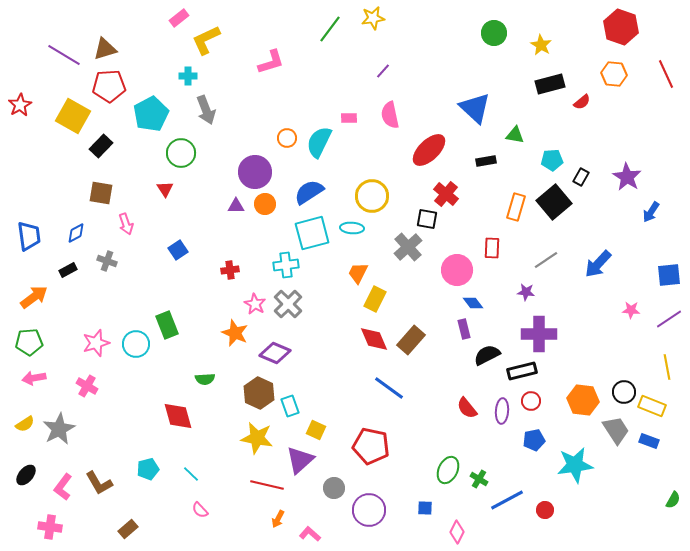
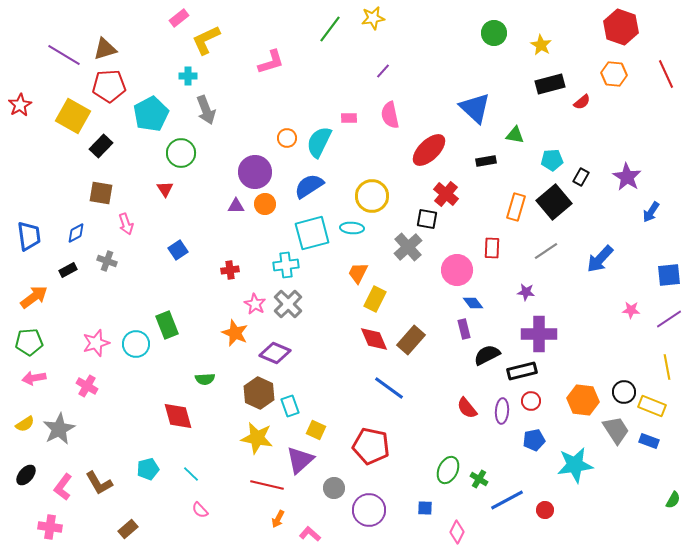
blue semicircle at (309, 192): moved 6 px up
gray line at (546, 260): moved 9 px up
blue arrow at (598, 264): moved 2 px right, 5 px up
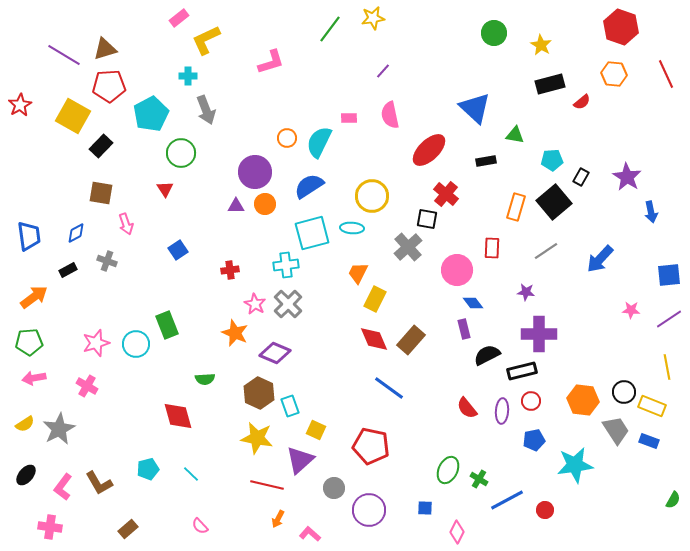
blue arrow at (651, 212): rotated 45 degrees counterclockwise
pink semicircle at (200, 510): moved 16 px down
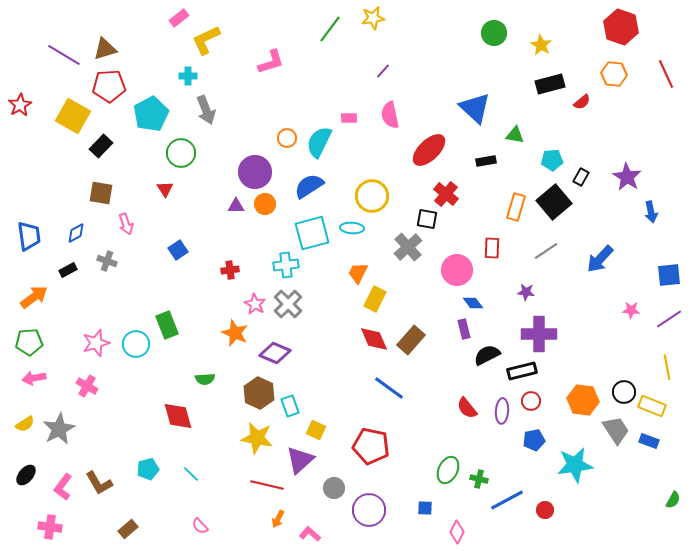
green cross at (479, 479): rotated 18 degrees counterclockwise
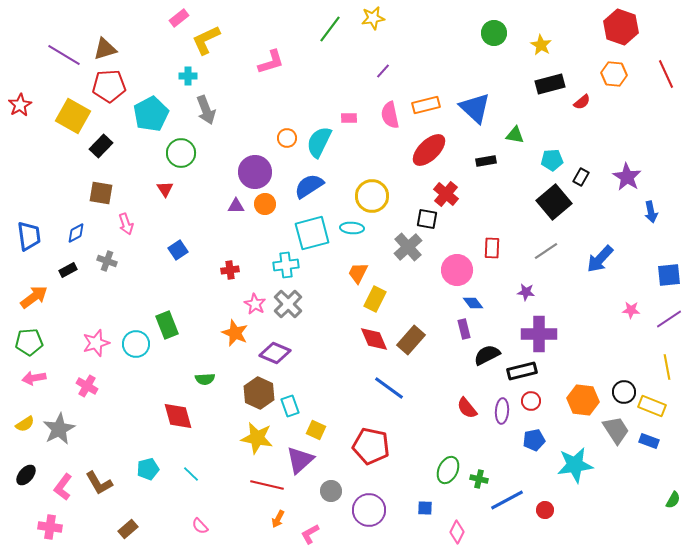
orange rectangle at (516, 207): moved 90 px left, 102 px up; rotated 60 degrees clockwise
gray circle at (334, 488): moved 3 px left, 3 px down
pink L-shape at (310, 534): rotated 70 degrees counterclockwise
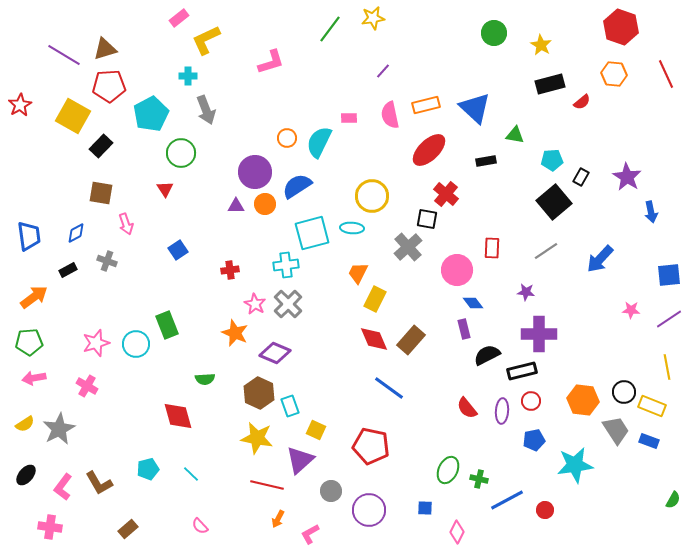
blue semicircle at (309, 186): moved 12 px left
